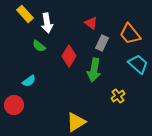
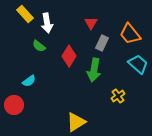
red triangle: rotated 24 degrees clockwise
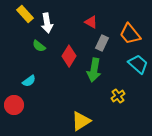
red triangle: moved 1 px up; rotated 32 degrees counterclockwise
yellow triangle: moved 5 px right, 1 px up
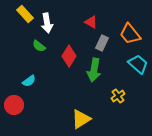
yellow triangle: moved 2 px up
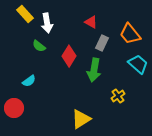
red circle: moved 3 px down
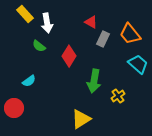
gray rectangle: moved 1 px right, 4 px up
green arrow: moved 11 px down
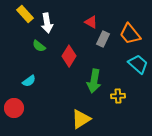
yellow cross: rotated 32 degrees clockwise
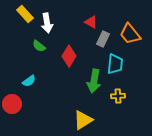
cyan trapezoid: moved 23 px left; rotated 55 degrees clockwise
red circle: moved 2 px left, 4 px up
yellow triangle: moved 2 px right, 1 px down
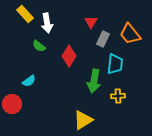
red triangle: rotated 32 degrees clockwise
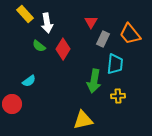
red diamond: moved 6 px left, 7 px up
yellow triangle: rotated 20 degrees clockwise
